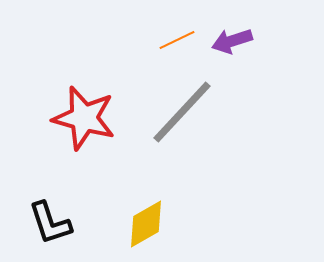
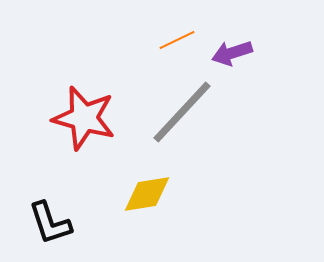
purple arrow: moved 12 px down
yellow diamond: moved 1 px right, 30 px up; rotated 21 degrees clockwise
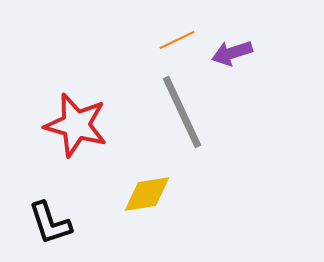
gray line: rotated 68 degrees counterclockwise
red star: moved 8 px left, 7 px down
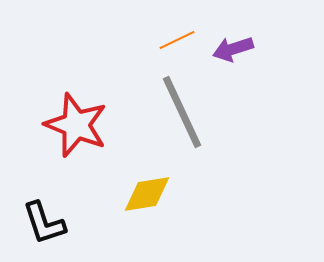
purple arrow: moved 1 px right, 4 px up
red star: rotated 6 degrees clockwise
black L-shape: moved 6 px left
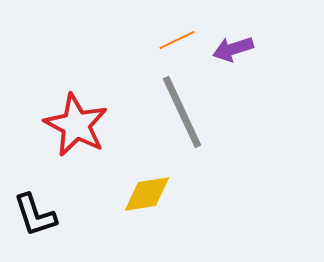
red star: rotated 6 degrees clockwise
black L-shape: moved 9 px left, 8 px up
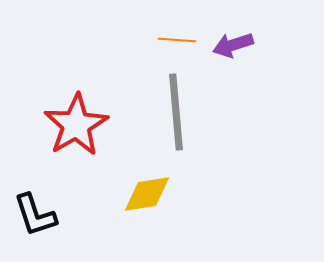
orange line: rotated 30 degrees clockwise
purple arrow: moved 4 px up
gray line: moved 6 px left; rotated 20 degrees clockwise
red star: rotated 14 degrees clockwise
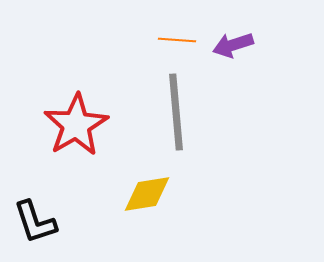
black L-shape: moved 7 px down
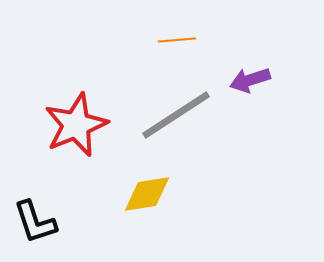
orange line: rotated 9 degrees counterclockwise
purple arrow: moved 17 px right, 35 px down
gray line: moved 3 px down; rotated 62 degrees clockwise
red star: rotated 8 degrees clockwise
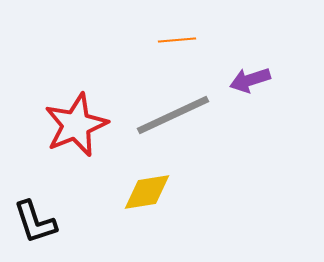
gray line: moved 3 px left; rotated 8 degrees clockwise
yellow diamond: moved 2 px up
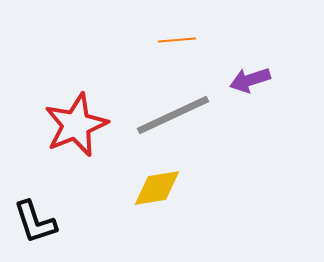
yellow diamond: moved 10 px right, 4 px up
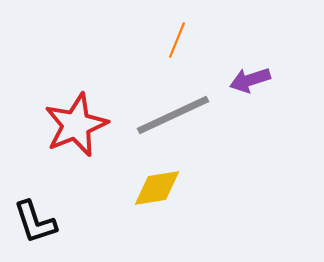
orange line: rotated 63 degrees counterclockwise
